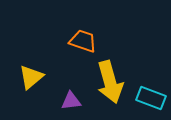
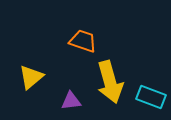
cyan rectangle: moved 1 px up
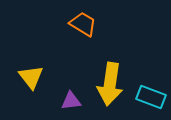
orange trapezoid: moved 17 px up; rotated 12 degrees clockwise
yellow triangle: rotated 28 degrees counterclockwise
yellow arrow: moved 2 px down; rotated 24 degrees clockwise
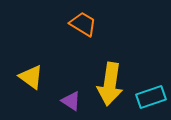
yellow triangle: rotated 16 degrees counterclockwise
cyan rectangle: rotated 40 degrees counterclockwise
purple triangle: rotated 40 degrees clockwise
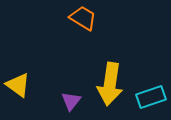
orange trapezoid: moved 6 px up
yellow triangle: moved 13 px left, 8 px down
purple triangle: rotated 35 degrees clockwise
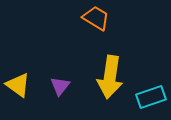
orange trapezoid: moved 13 px right
yellow arrow: moved 7 px up
purple triangle: moved 11 px left, 15 px up
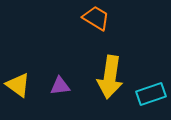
purple triangle: rotated 45 degrees clockwise
cyan rectangle: moved 3 px up
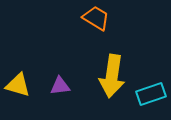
yellow arrow: moved 2 px right, 1 px up
yellow triangle: rotated 20 degrees counterclockwise
